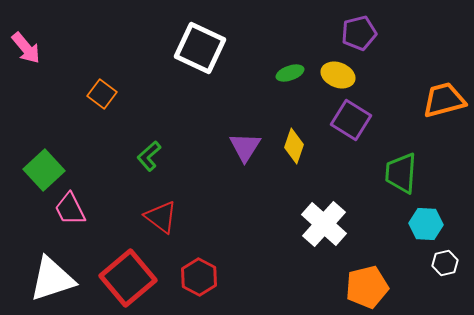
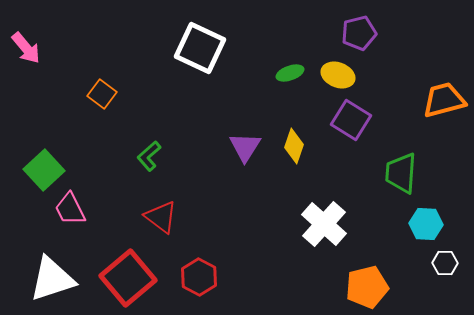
white hexagon: rotated 15 degrees clockwise
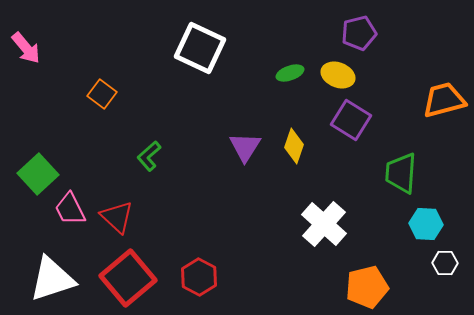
green square: moved 6 px left, 4 px down
red triangle: moved 44 px left; rotated 6 degrees clockwise
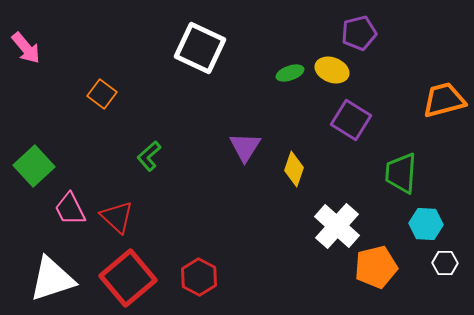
yellow ellipse: moved 6 px left, 5 px up
yellow diamond: moved 23 px down
green square: moved 4 px left, 8 px up
white cross: moved 13 px right, 2 px down
orange pentagon: moved 9 px right, 20 px up
